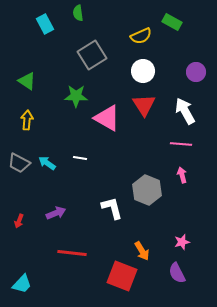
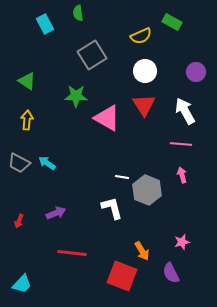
white circle: moved 2 px right
white line: moved 42 px right, 19 px down
purple semicircle: moved 6 px left
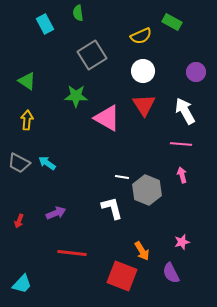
white circle: moved 2 px left
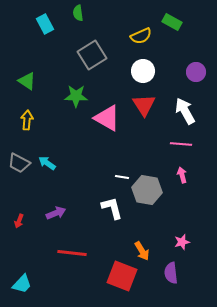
gray hexagon: rotated 12 degrees counterclockwise
purple semicircle: rotated 20 degrees clockwise
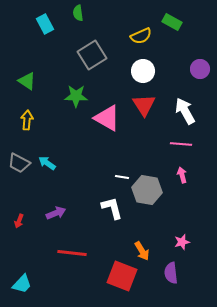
purple circle: moved 4 px right, 3 px up
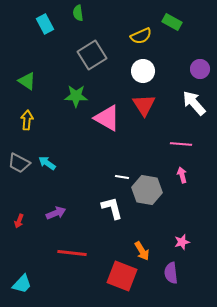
white arrow: moved 9 px right, 8 px up; rotated 12 degrees counterclockwise
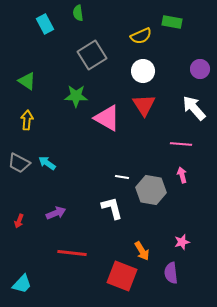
green rectangle: rotated 18 degrees counterclockwise
white arrow: moved 5 px down
gray hexagon: moved 4 px right
